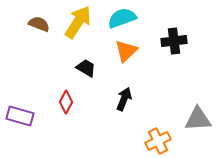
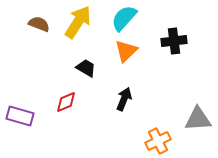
cyan semicircle: moved 2 px right; rotated 28 degrees counterclockwise
red diamond: rotated 40 degrees clockwise
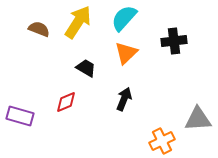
brown semicircle: moved 5 px down
orange triangle: moved 2 px down
orange cross: moved 4 px right
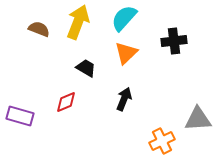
yellow arrow: rotated 12 degrees counterclockwise
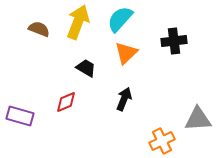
cyan semicircle: moved 4 px left, 1 px down
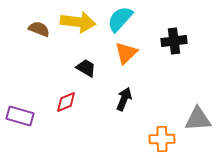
yellow arrow: rotated 76 degrees clockwise
orange cross: moved 2 px up; rotated 25 degrees clockwise
